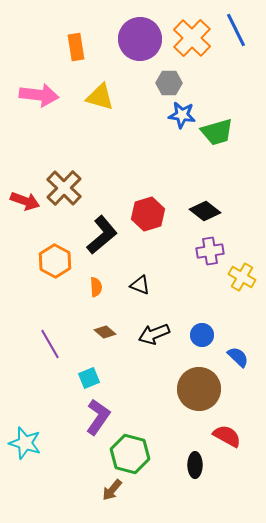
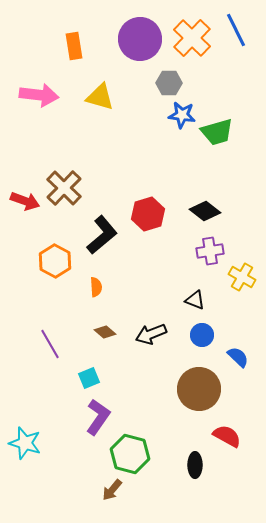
orange rectangle: moved 2 px left, 1 px up
black triangle: moved 55 px right, 15 px down
black arrow: moved 3 px left
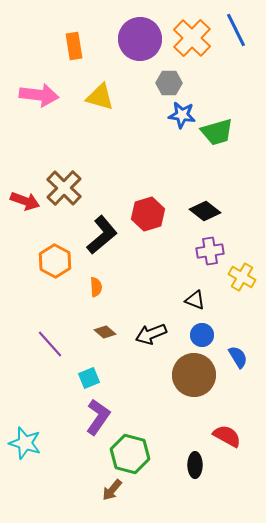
purple line: rotated 12 degrees counterclockwise
blue semicircle: rotated 15 degrees clockwise
brown circle: moved 5 px left, 14 px up
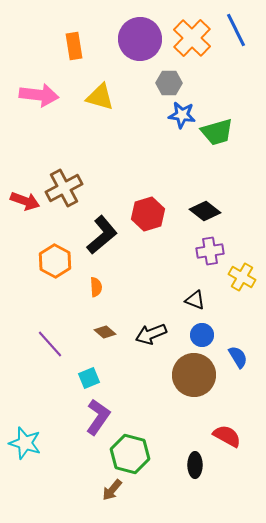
brown cross: rotated 18 degrees clockwise
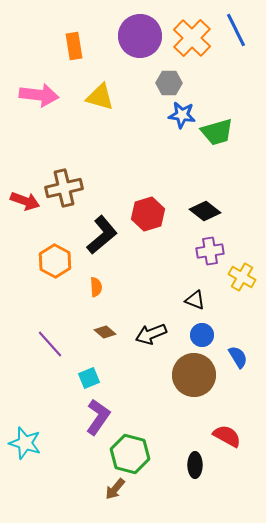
purple circle: moved 3 px up
brown cross: rotated 15 degrees clockwise
brown arrow: moved 3 px right, 1 px up
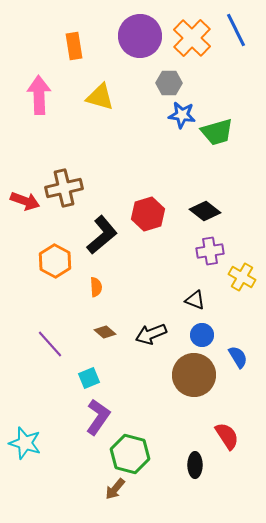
pink arrow: rotated 99 degrees counterclockwise
red semicircle: rotated 28 degrees clockwise
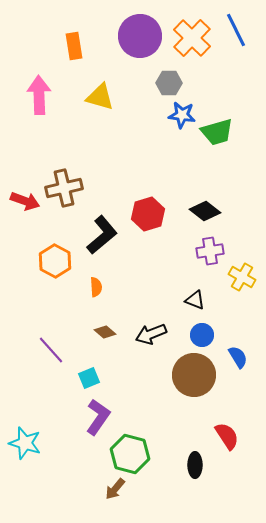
purple line: moved 1 px right, 6 px down
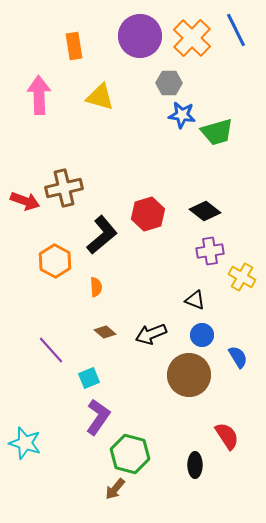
brown circle: moved 5 px left
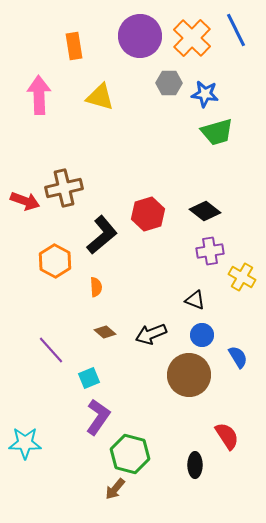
blue star: moved 23 px right, 21 px up
cyan star: rotated 16 degrees counterclockwise
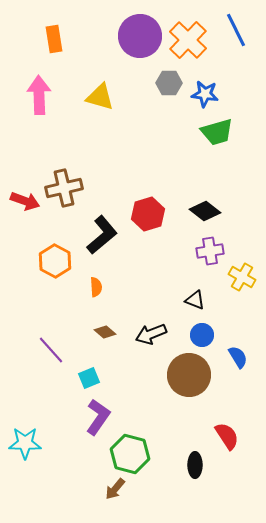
orange cross: moved 4 px left, 2 px down
orange rectangle: moved 20 px left, 7 px up
